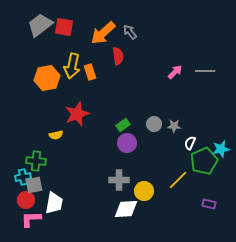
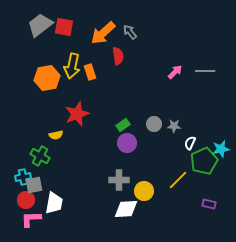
green cross: moved 4 px right, 5 px up; rotated 24 degrees clockwise
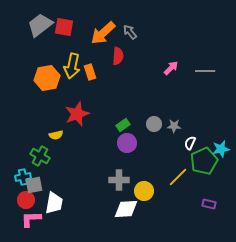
red semicircle: rotated 12 degrees clockwise
pink arrow: moved 4 px left, 4 px up
yellow line: moved 3 px up
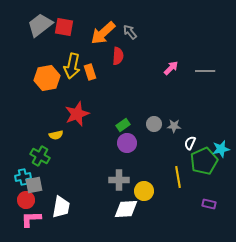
yellow line: rotated 55 degrees counterclockwise
white trapezoid: moved 7 px right, 4 px down
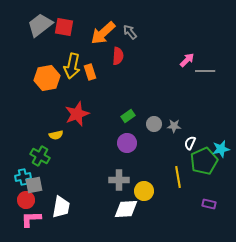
pink arrow: moved 16 px right, 8 px up
green rectangle: moved 5 px right, 9 px up
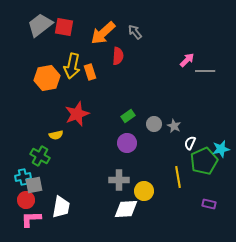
gray arrow: moved 5 px right
gray star: rotated 24 degrees clockwise
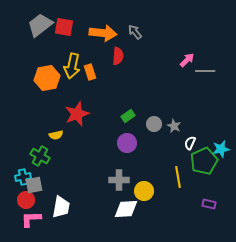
orange arrow: rotated 132 degrees counterclockwise
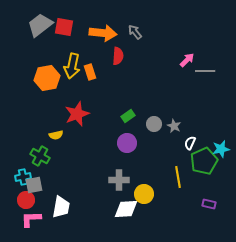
yellow circle: moved 3 px down
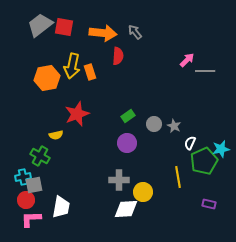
yellow circle: moved 1 px left, 2 px up
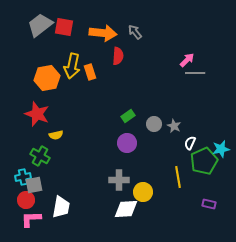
gray line: moved 10 px left, 2 px down
red star: moved 40 px left; rotated 30 degrees counterclockwise
